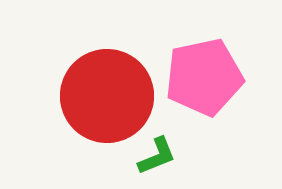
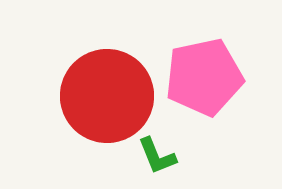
green L-shape: rotated 90 degrees clockwise
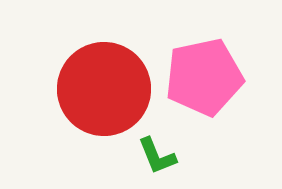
red circle: moved 3 px left, 7 px up
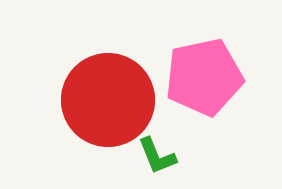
red circle: moved 4 px right, 11 px down
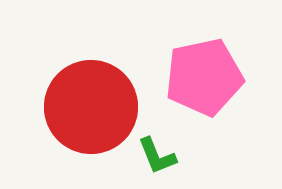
red circle: moved 17 px left, 7 px down
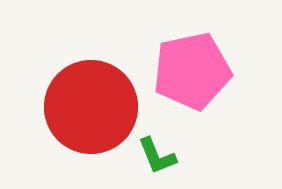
pink pentagon: moved 12 px left, 6 px up
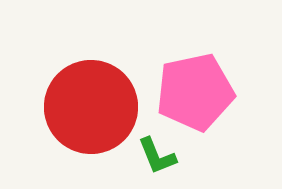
pink pentagon: moved 3 px right, 21 px down
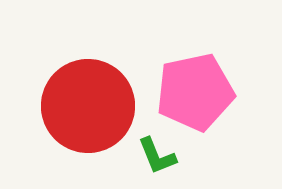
red circle: moved 3 px left, 1 px up
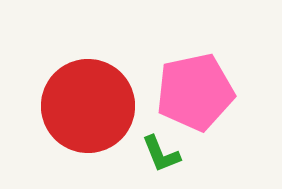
green L-shape: moved 4 px right, 2 px up
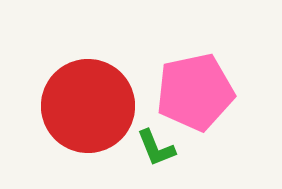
green L-shape: moved 5 px left, 6 px up
